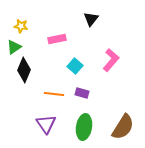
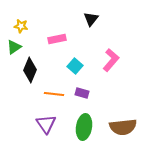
black diamond: moved 6 px right
brown semicircle: rotated 52 degrees clockwise
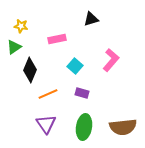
black triangle: rotated 35 degrees clockwise
orange line: moved 6 px left; rotated 30 degrees counterclockwise
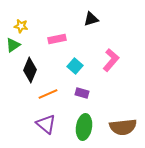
green triangle: moved 1 px left, 2 px up
purple triangle: rotated 15 degrees counterclockwise
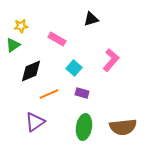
yellow star: rotated 16 degrees counterclockwise
pink rectangle: rotated 42 degrees clockwise
cyan square: moved 1 px left, 2 px down
black diamond: moved 1 px right, 1 px down; rotated 45 degrees clockwise
orange line: moved 1 px right
purple triangle: moved 11 px left, 2 px up; rotated 45 degrees clockwise
